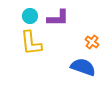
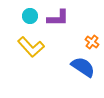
yellow L-shape: moved 4 px down; rotated 36 degrees counterclockwise
blue semicircle: rotated 15 degrees clockwise
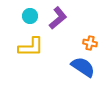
purple L-shape: rotated 40 degrees counterclockwise
orange cross: moved 2 px left, 1 px down; rotated 24 degrees counterclockwise
yellow L-shape: rotated 48 degrees counterclockwise
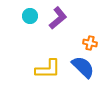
yellow L-shape: moved 17 px right, 22 px down
blue semicircle: rotated 10 degrees clockwise
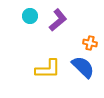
purple L-shape: moved 2 px down
